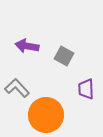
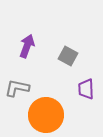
purple arrow: rotated 100 degrees clockwise
gray square: moved 4 px right
gray L-shape: rotated 35 degrees counterclockwise
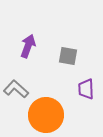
purple arrow: moved 1 px right
gray square: rotated 18 degrees counterclockwise
gray L-shape: moved 1 px left, 1 px down; rotated 30 degrees clockwise
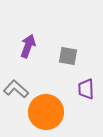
orange circle: moved 3 px up
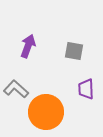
gray square: moved 6 px right, 5 px up
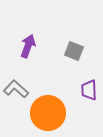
gray square: rotated 12 degrees clockwise
purple trapezoid: moved 3 px right, 1 px down
orange circle: moved 2 px right, 1 px down
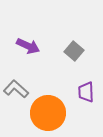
purple arrow: rotated 95 degrees clockwise
gray square: rotated 18 degrees clockwise
purple trapezoid: moved 3 px left, 2 px down
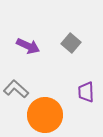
gray square: moved 3 px left, 8 px up
orange circle: moved 3 px left, 2 px down
